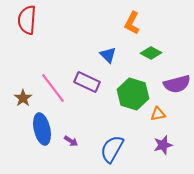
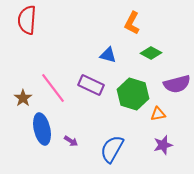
blue triangle: rotated 30 degrees counterclockwise
purple rectangle: moved 4 px right, 3 px down
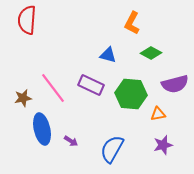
purple semicircle: moved 2 px left
green hexagon: moved 2 px left; rotated 12 degrees counterclockwise
brown star: rotated 24 degrees clockwise
